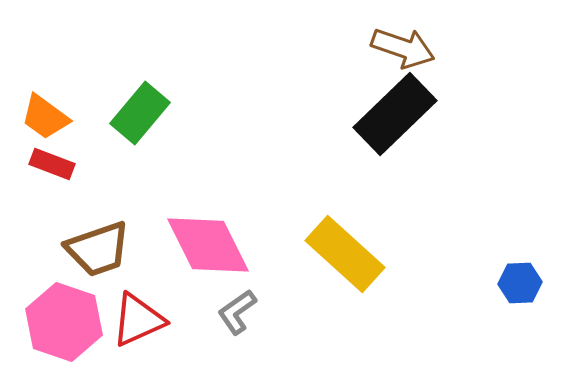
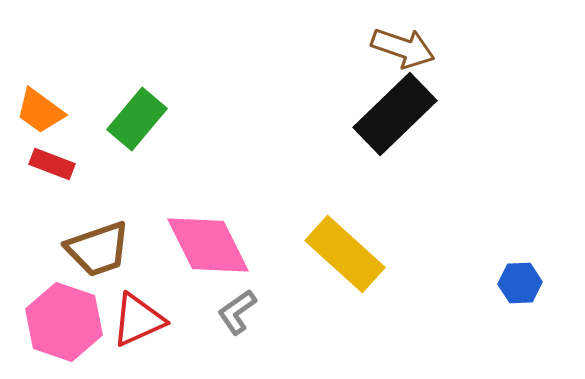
green rectangle: moved 3 px left, 6 px down
orange trapezoid: moved 5 px left, 6 px up
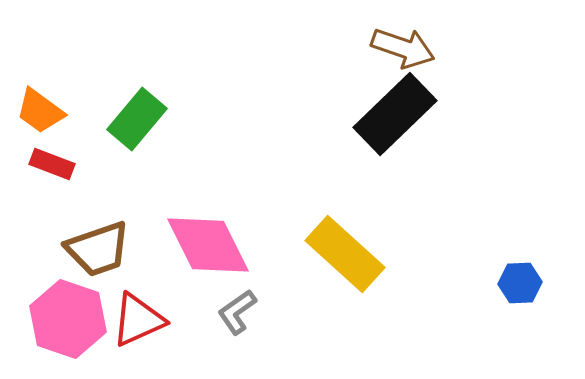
pink hexagon: moved 4 px right, 3 px up
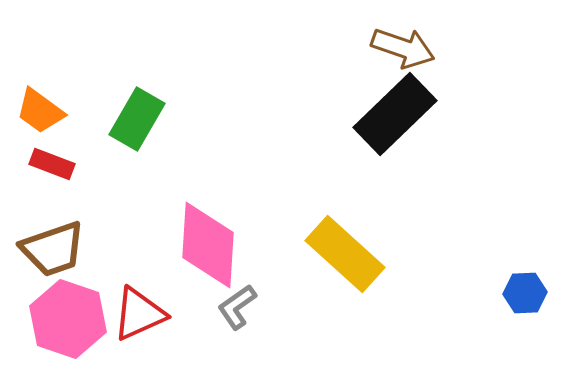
green rectangle: rotated 10 degrees counterclockwise
pink diamond: rotated 30 degrees clockwise
brown trapezoid: moved 45 px left
blue hexagon: moved 5 px right, 10 px down
gray L-shape: moved 5 px up
red triangle: moved 1 px right, 6 px up
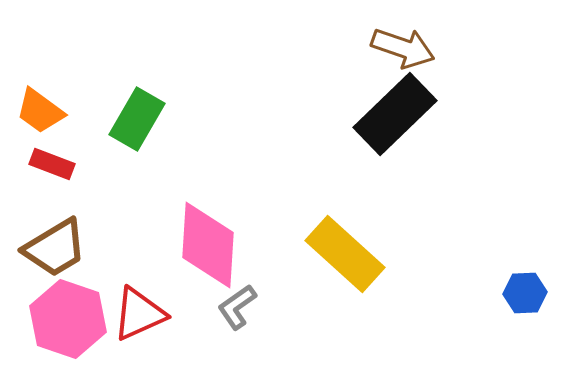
brown trapezoid: moved 2 px right, 1 px up; rotated 12 degrees counterclockwise
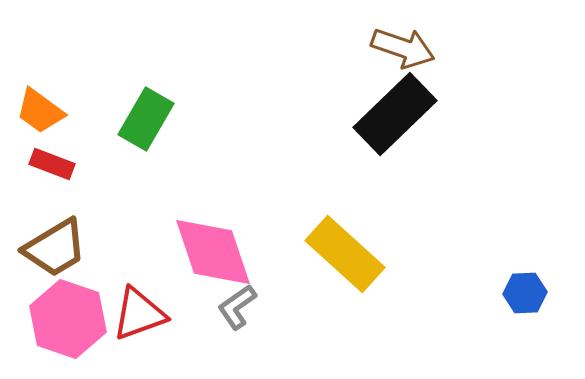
green rectangle: moved 9 px right
pink diamond: moved 5 px right, 7 px down; rotated 22 degrees counterclockwise
red triangle: rotated 4 degrees clockwise
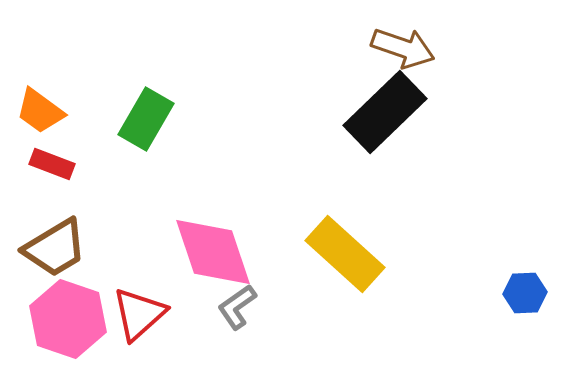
black rectangle: moved 10 px left, 2 px up
red triangle: rotated 22 degrees counterclockwise
